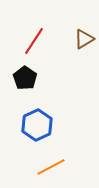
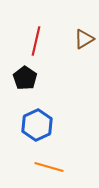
red line: moved 2 px right; rotated 20 degrees counterclockwise
orange line: moved 2 px left; rotated 44 degrees clockwise
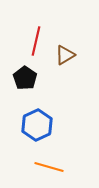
brown triangle: moved 19 px left, 16 px down
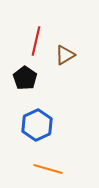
orange line: moved 1 px left, 2 px down
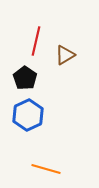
blue hexagon: moved 9 px left, 10 px up
orange line: moved 2 px left
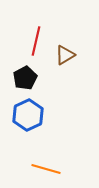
black pentagon: rotated 10 degrees clockwise
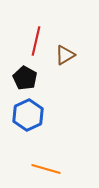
black pentagon: rotated 15 degrees counterclockwise
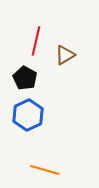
orange line: moved 1 px left, 1 px down
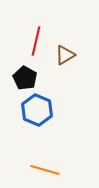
blue hexagon: moved 9 px right, 5 px up; rotated 12 degrees counterclockwise
